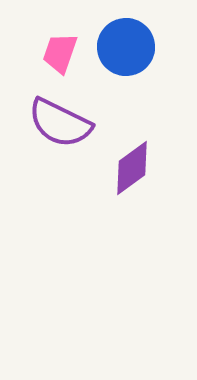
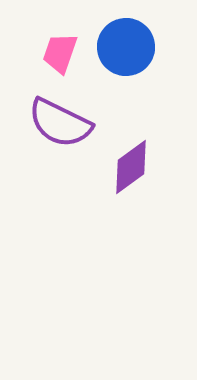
purple diamond: moved 1 px left, 1 px up
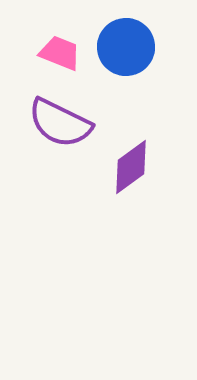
pink trapezoid: rotated 93 degrees clockwise
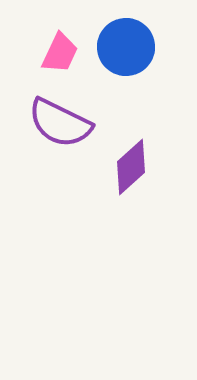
pink trapezoid: rotated 93 degrees clockwise
purple diamond: rotated 6 degrees counterclockwise
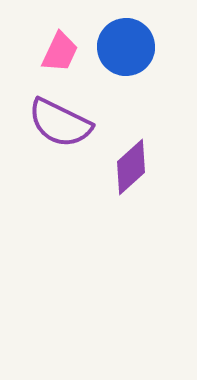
pink trapezoid: moved 1 px up
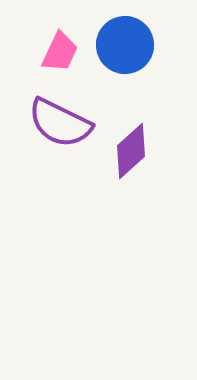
blue circle: moved 1 px left, 2 px up
purple diamond: moved 16 px up
